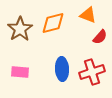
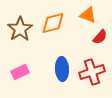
pink rectangle: rotated 30 degrees counterclockwise
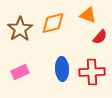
red cross: rotated 15 degrees clockwise
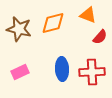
brown star: moved 1 px left; rotated 25 degrees counterclockwise
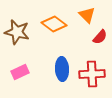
orange triangle: moved 1 px left; rotated 24 degrees clockwise
orange diamond: moved 1 px right, 1 px down; rotated 50 degrees clockwise
brown star: moved 2 px left, 3 px down
red cross: moved 2 px down
